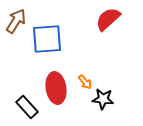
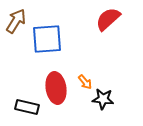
black rectangle: rotated 35 degrees counterclockwise
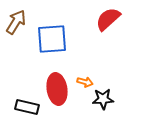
brown arrow: moved 1 px down
blue square: moved 5 px right
orange arrow: rotated 35 degrees counterclockwise
red ellipse: moved 1 px right, 1 px down
black star: rotated 10 degrees counterclockwise
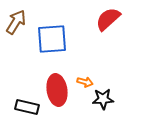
red ellipse: moved 1 px down
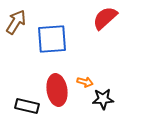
red semicircle: moved 3 px left, 1 px up
black rectangle: moved 1 px up
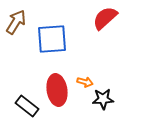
black rectangle: rotated 25 degrees clockwise
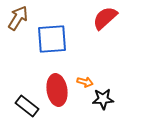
brown arrow: moved 2 px right, 4 px up
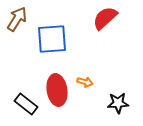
brown arrow: moved 1 px left, 1 px down
black star: moved 15 px right, 4 px down
black rectangle: moved 1 px left, 2 px up
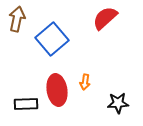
brown arrow: rotated 20 degrees counterclockwise
blue square: rotated 36 degrees counterclockwise
orange arrow: rotated 84 degrees clockwise
black rectangle: rotated 40 degrees counterclockwise
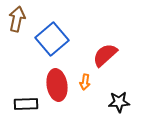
red semicircle: moved 37 px down
red ellipse: moved 5 px up
black star: moved 1 px right, 1 px up
